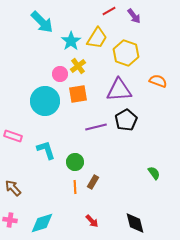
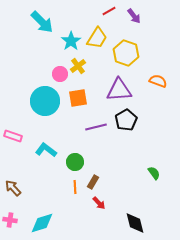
orange square: moved 4 px down
cyan L-shape: rotated 35 degrees counterclockwise
red arrow: moved 7 px right, 18 px up
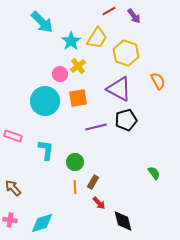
orange semicircle: rotated 42 degrees clockwise
purple triangle: moved 1 px up; rotated 32 degrees clockwise
black pentagon: rotated 15 degrees clockwise
cyan L-shape: rotated 60 degrees clockwise
black diamond: moved 12 px left, 2 px up
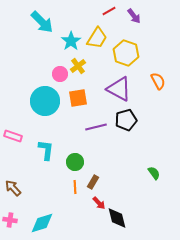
black diamond: moved 6 px left, 3 px up
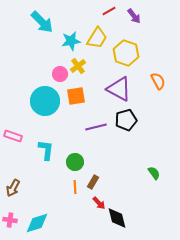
cyan star: rotated 24 degrees clockwise
orange square: moved 2 px left, 2 px up
brown arrow: rotated 108 degrees counterclockwise
cyan diamond: moved 5 px left
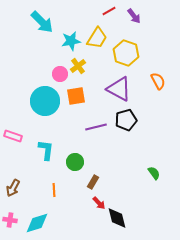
orange line: moved 21 px left, 3 px down
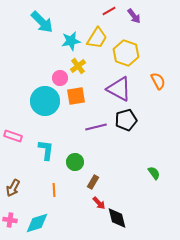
pink circle: moved 4 px down
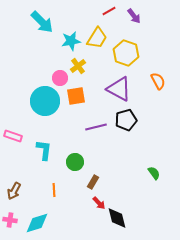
cyan L-shape: moved 2 px left
brown arrow: moved 1 px right, 3 px down
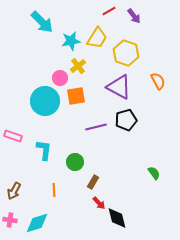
purple triangle: moved 2 px up
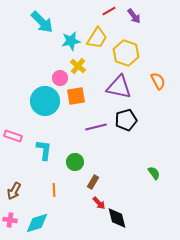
yellow cross: rotated 14 degrees counterclockwise
purple triangle: rotated 16 degrees counterclockwise
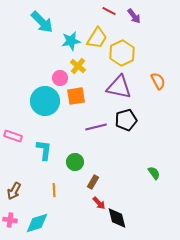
red line: rotated 56 degrees clockwise
yellow hexagon: moved 4 px left; rotated 15 degrees clockwise
